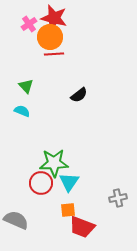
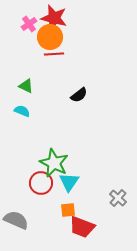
green triangle: rotated 21 degrees counterclockwise
green star: rotated 28 degrees clockwise
gray cross: rotated 36 degrees counterclockwise
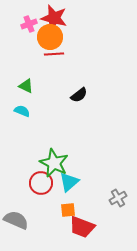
pink cross: rotated 14 degrees clockwise
cyan triangle: rotated 15 degrees clockwise
gray cross: rotated 18 degrees clockwise
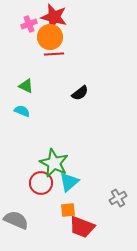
red star: moved 1 px up
black semicircle: moved 1 px right, 2 px up
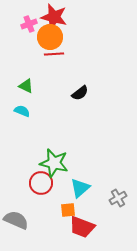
green star: rotated 12 degrees counterclockwise
cyan triangle: moved 11 px right, 6 px down
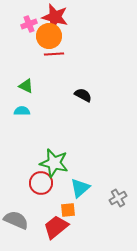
red star: moved 1 px right
orange circle: moved 1 px left, 1 px up
black semicircle: moved 3 px right, 2 px down; rotated 114 degrees counterclockwise
cyan semicircle: rotated 21 degrees counterclockwise
red trapezoid: moved 26 px left; rotated 120 degrees clockwise
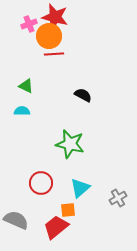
green star: moved 16 px right, 19 px up
